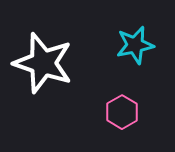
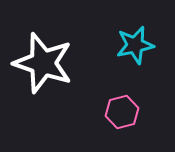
pink hexagon: rotated 16 degrees clockwise
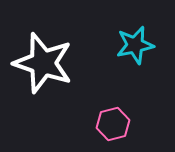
pink hexagon: moved 9 px left, 12 px down
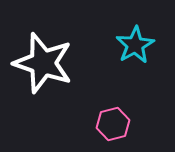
cyan star: rotated 18 degrees counterclockwise
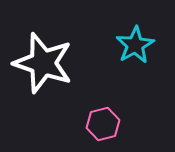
pink hexagon: moved 10 px left
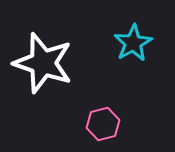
cyan star: moved 2 px left, 2 px up
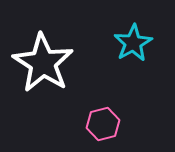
white star: rotated 14 degrees clockwise
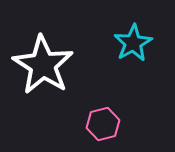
white star: moved 2 px down
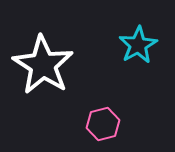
cyan star: moved 5 px right, 2 px down
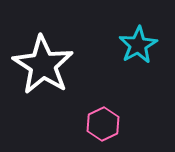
pink hexagon: rotated 12 degrees counterclockwise
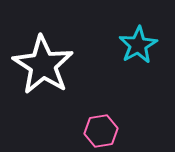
pink hexagon: moved 2 px left, 7 px down; rotated 16 degrees clockwise
